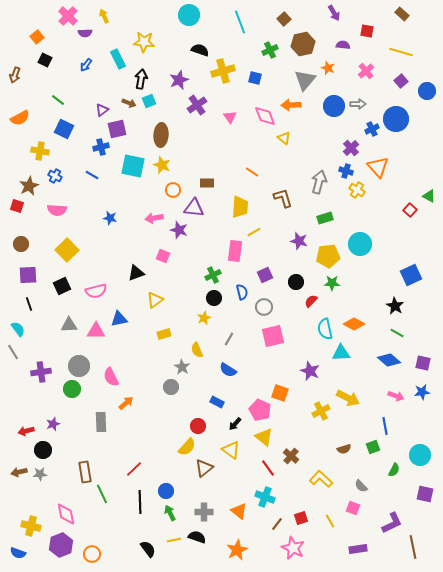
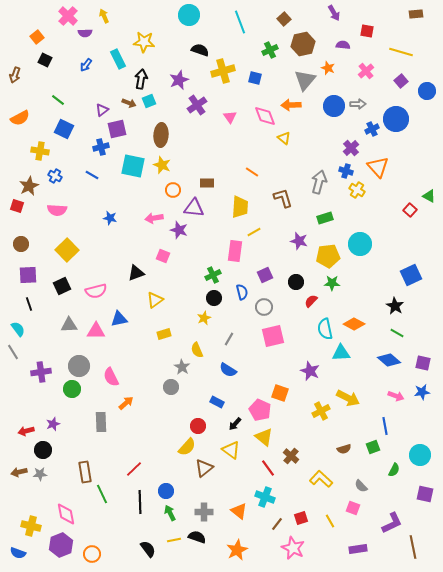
brown rectangle at (402, 14): moved 14 px right; rotated 48 degrees counterclockwise
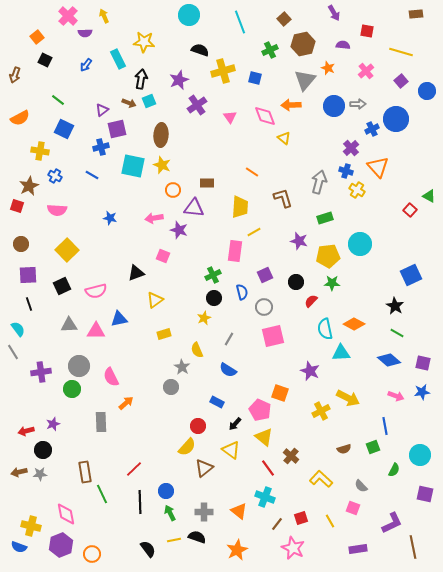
blue semicircle at (18, 553): moved 1 px right, 6 px up
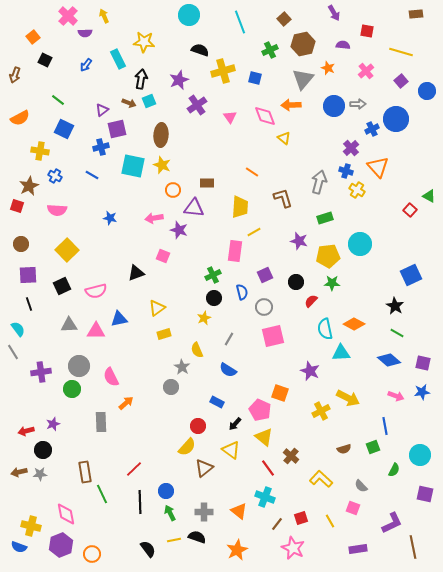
orange square at (37, 37): moved 4 px left
gray triangle at (305, 80): moved 2 px left, 1 px up
yellow triangle at (155, 300): moved 2 px right, 8 px down
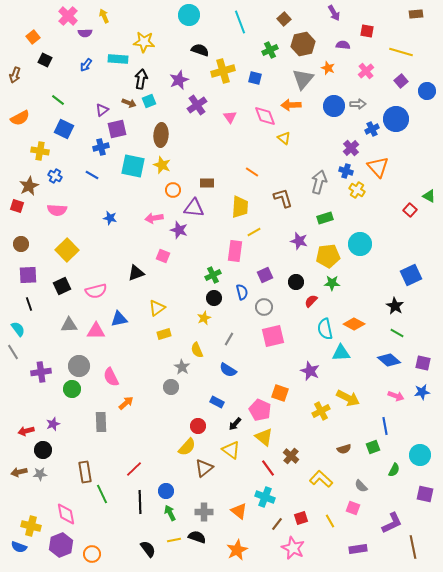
cyan rectangle at (118, 59): rotated 60 degrees counterclockwise
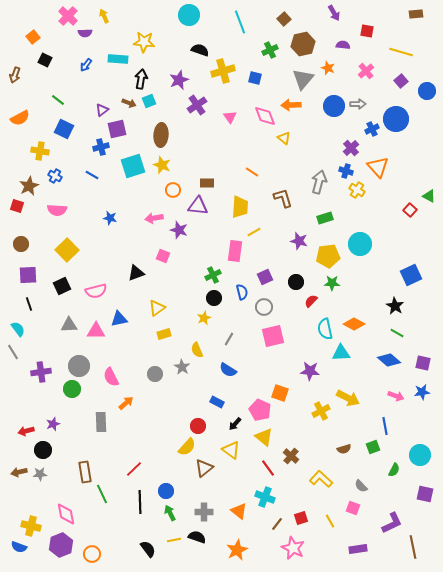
cyan square at (133, 166): rotated 30 degrees counterclockwise
purple triangle at (194, 208): moved 4 px right, 2 px up
purple square at (265, 275): moved 2 px down
purple star at (310, 371): rotated 18 degrees counterclockwise
gray circle at (171, 387): moved 16 px left, 13 px up
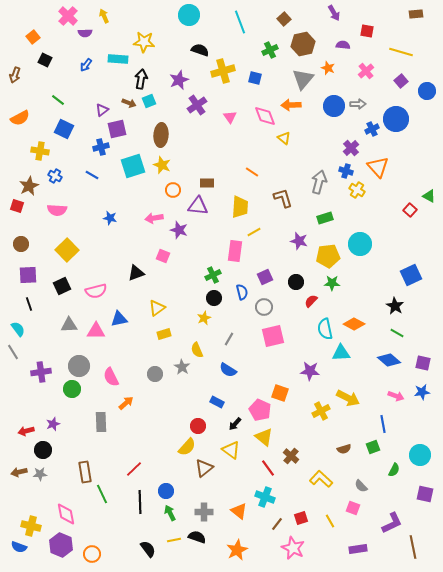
blue line at (385, 426): moved 2 px left, 2 px up
purple hexagon at (61, 545): rotated 15 degrees counterclockwise
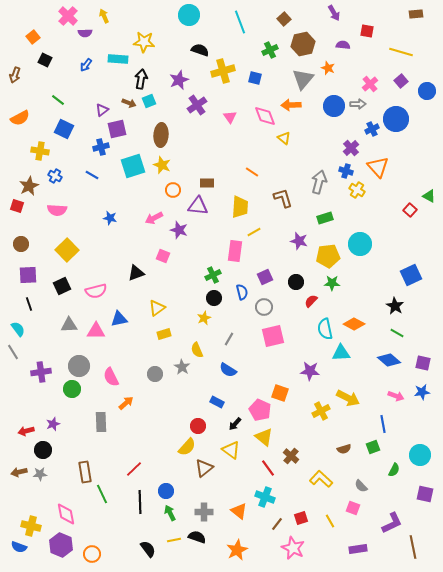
pink cross at (366, 71): moved 4 px right, 13 px down
pink arrow at (154, 218): rotated 18 degrees counterclockwise
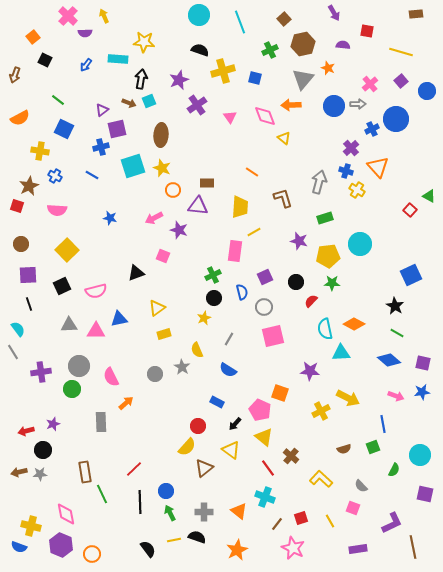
cyan circle at (189, 15): moved 10 px right
yellow star at (162, 165): moved 3 px down
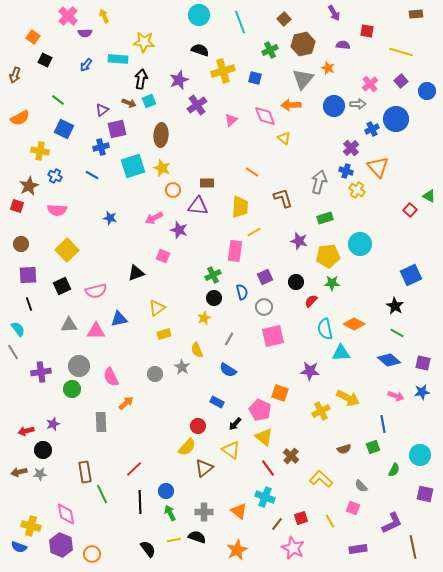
orange square at (33, 37): rotated 16 degrees counterclockwise
pink triangle at (230, 117): moved 1 px right, 3 px down; rotated 24 degrees clockwise
